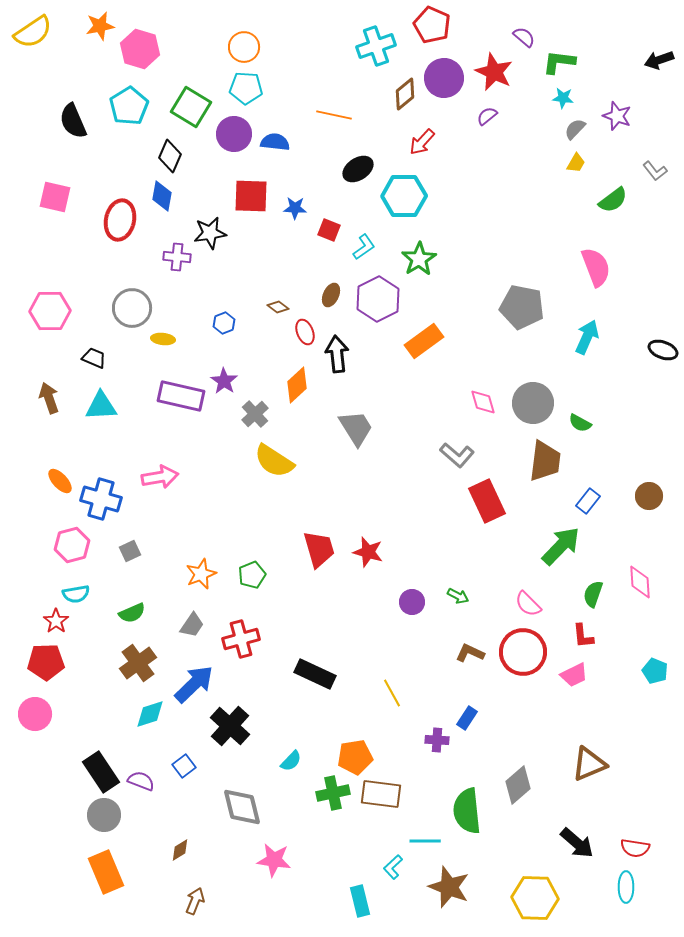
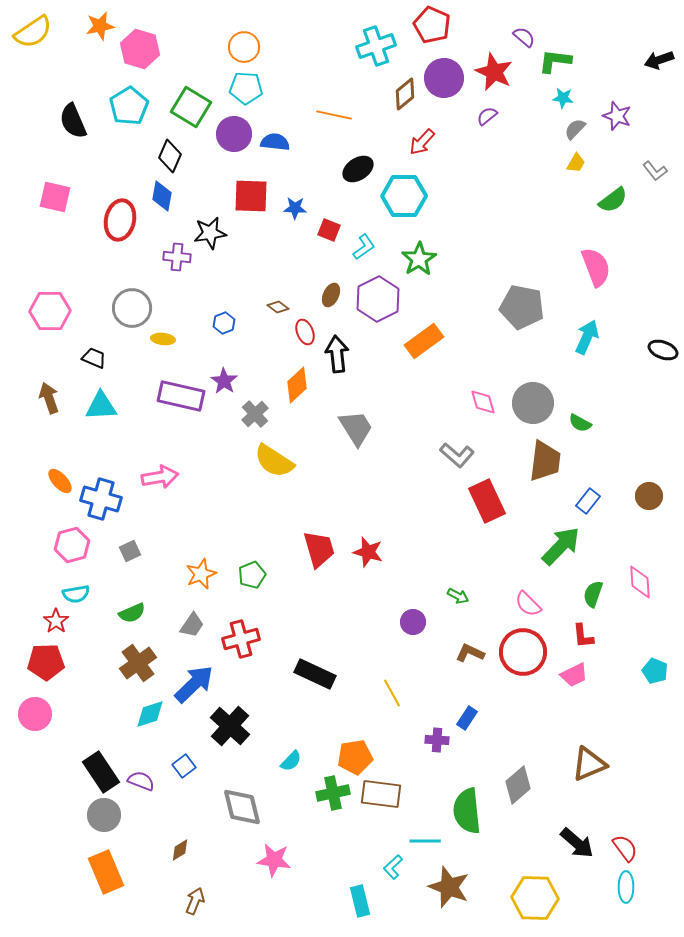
green L-shape at (559, 62): moved 4 px left, 1 px up
purple circle at (412, 602): moved 1 px right, 20 px down
red semicircle at (635, 848): moved 10 px left; rotated 136 degrees counterclockwise
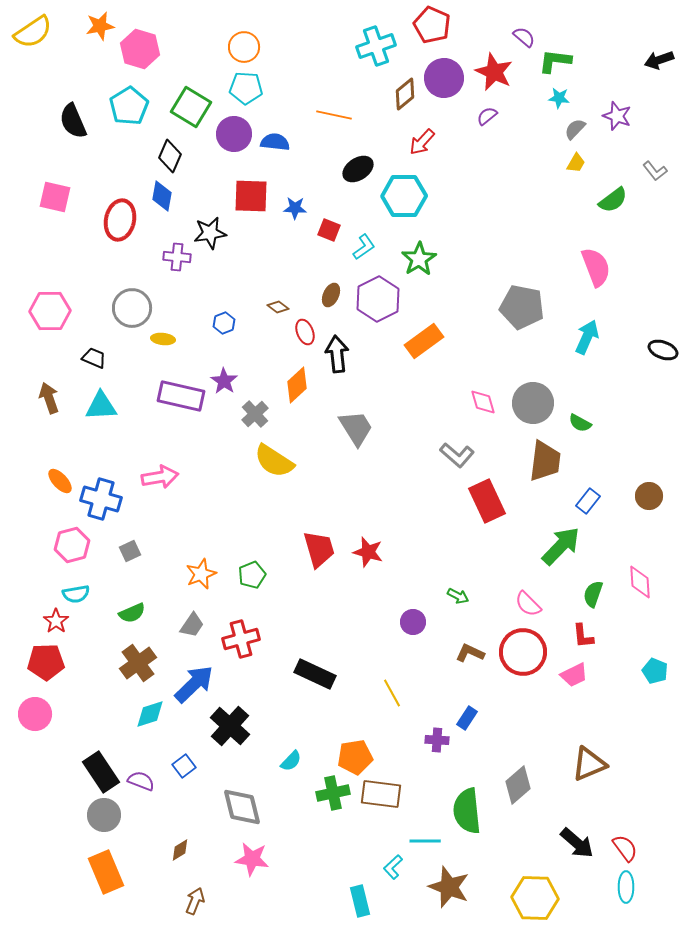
cyan star at (563, 98): moved 4 px left
pink star at (274, 860): moved 22 px left, 1 px up
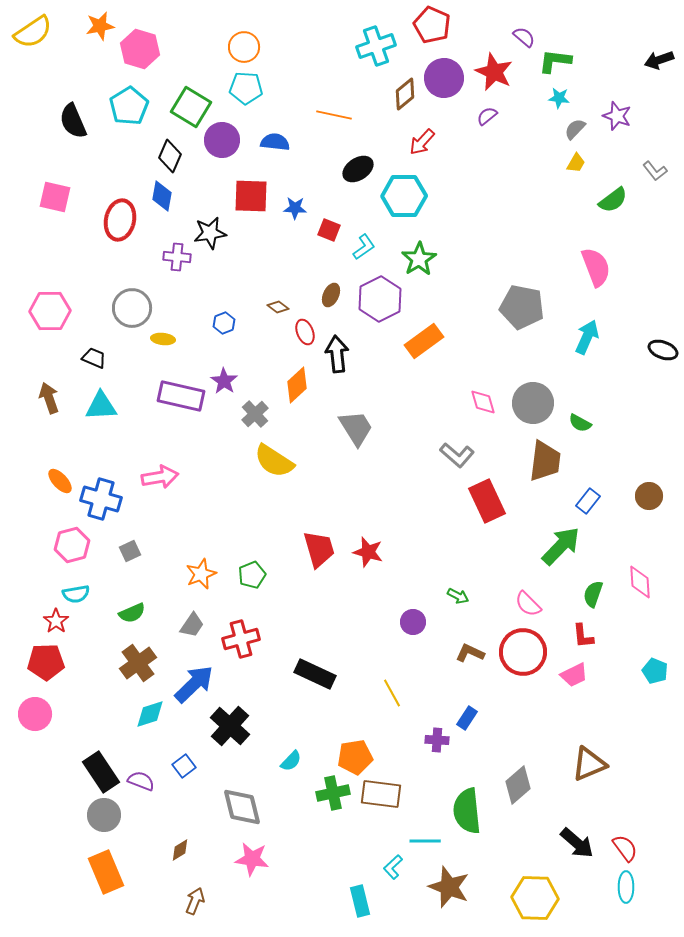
purple circle at (234, 134): moved 12 px left, 6 px down
purple hexagon at (378, 299): moved 2 px right
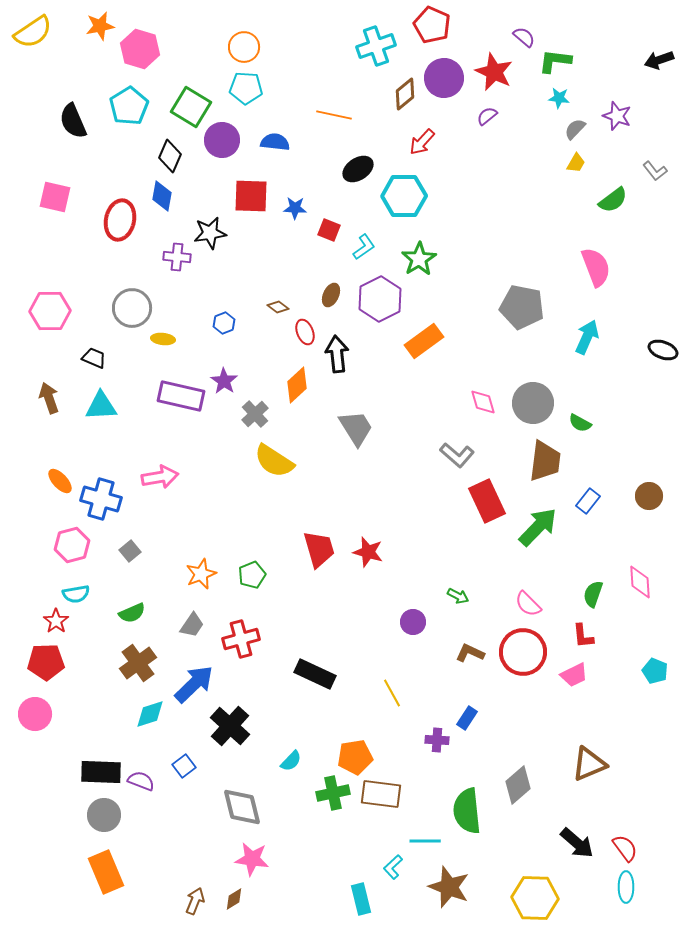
green arrow at (561, 546): moved 23 px left, 19 px up
gray square at (130, 551): rotated 15 degrees counterclockwise
black rectangle at (101, 772): rotated 54 degrees counterclockwise
brown diamond at (180, 850): moved 54 px right, 49 px down
cyan rectangle at (360, 901): moved 1 px right, 2 px up
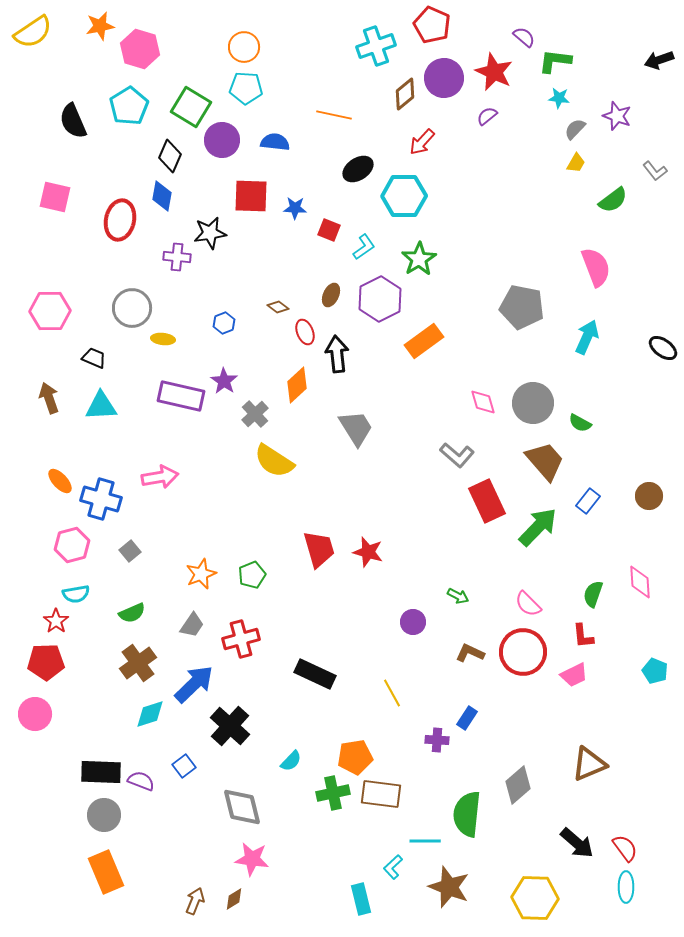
black ellipse at (663, 350): moved 2 px up; rotated 16 degrees clockwise
brown trapezoid at (545, 461): rotated 48 degrees counterclockwise
green semicircle at (467, 811): moved 3 px down; rotated 12 degrees clockwise
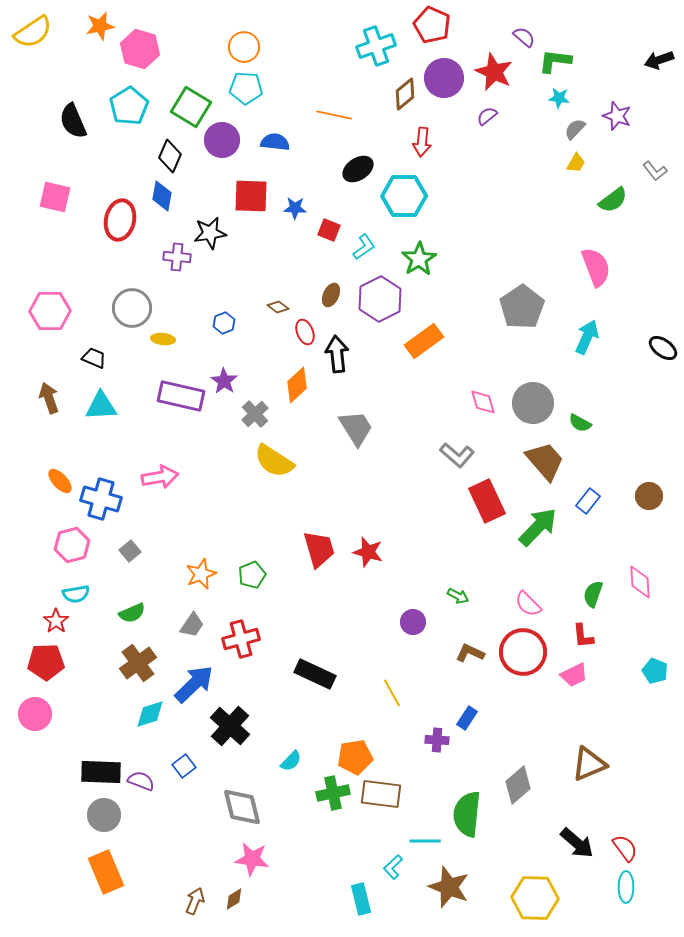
red arrow at (422, 142): rotated 36 degrees counterclockwise
gray pentagon at (522, 307): rotated 27 degrees clockwise
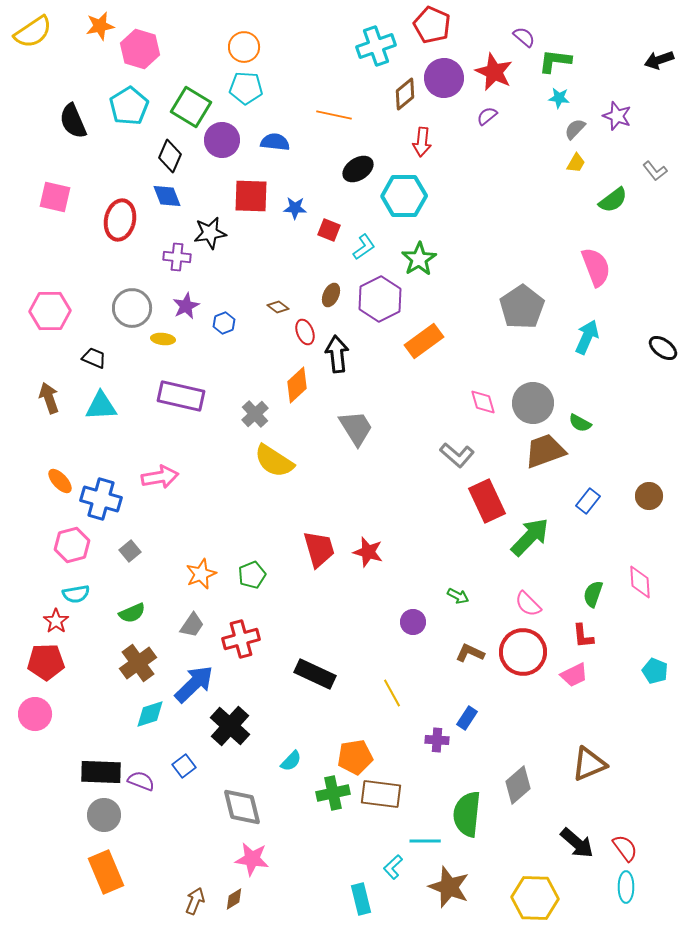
blue diamond at (162, 196): moved 5 px right; rotated 32 degrees counterclockwise
purple star at (224, 381): moved 38 px left, 75 px up; rotated 12 degrees clockwise
brown trapezoid at (545, 461): moved 10 px up; rotated 69 degrees counterclockwise
green arrow at (538, 527): moved 8 px left, 10 px down
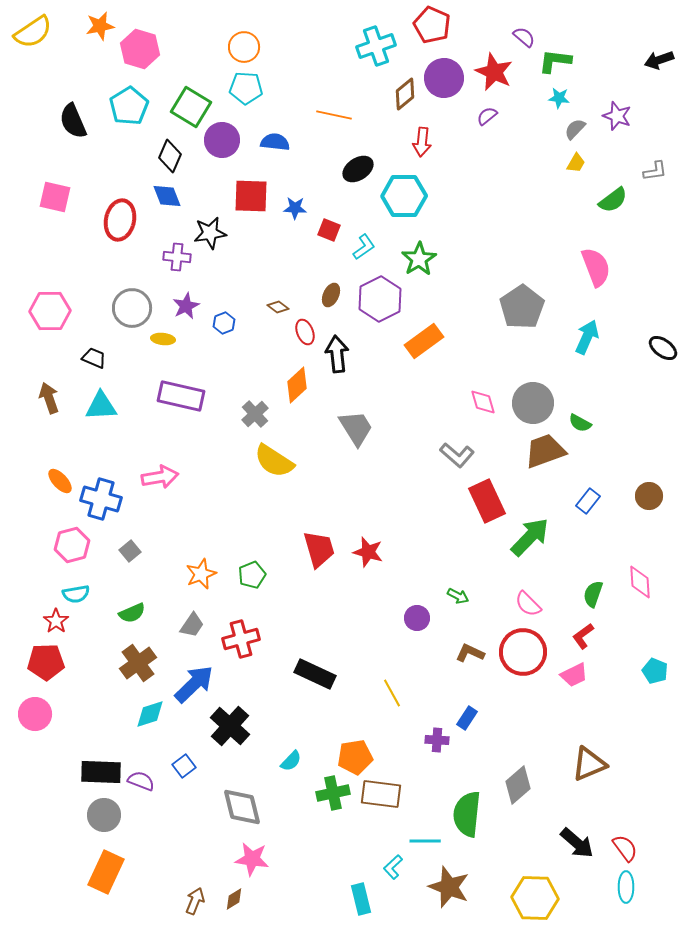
gray L-shape at (655, 171): rotated 60 degrees counterclockwise
purple circle at (413, 622): moved 4 px right, 4 px up
red L-shape at (583, 636): rotated 60 degrees clockwise
orange rectangle at (106, 872): rotated 48 degrees clockwise
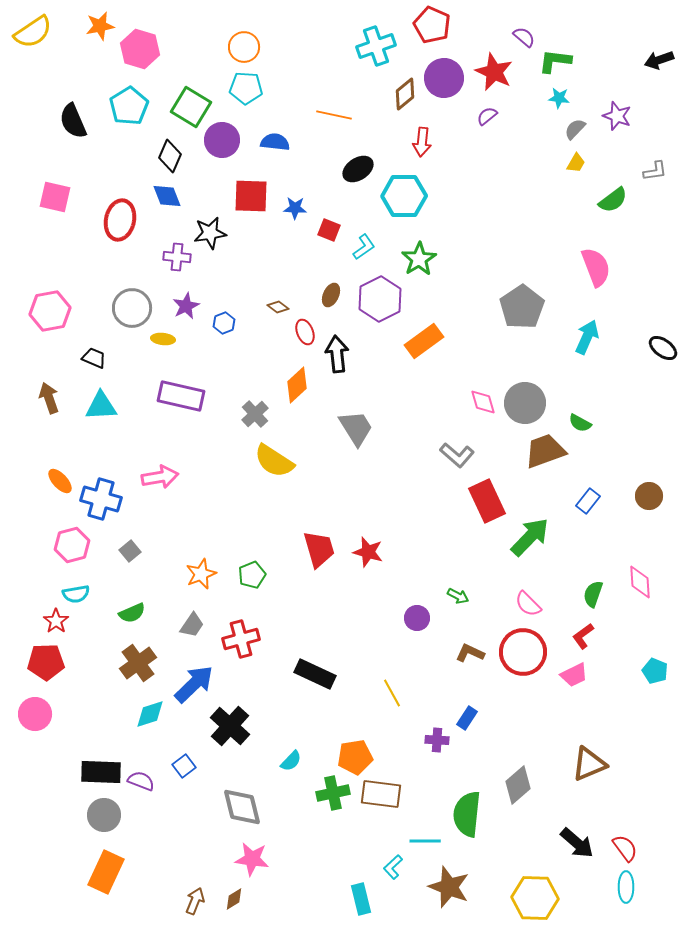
pink hexagon at (50, 311): rotated 9 degrees counterclockwise
gray circle at (533, 403): moved 8 px left
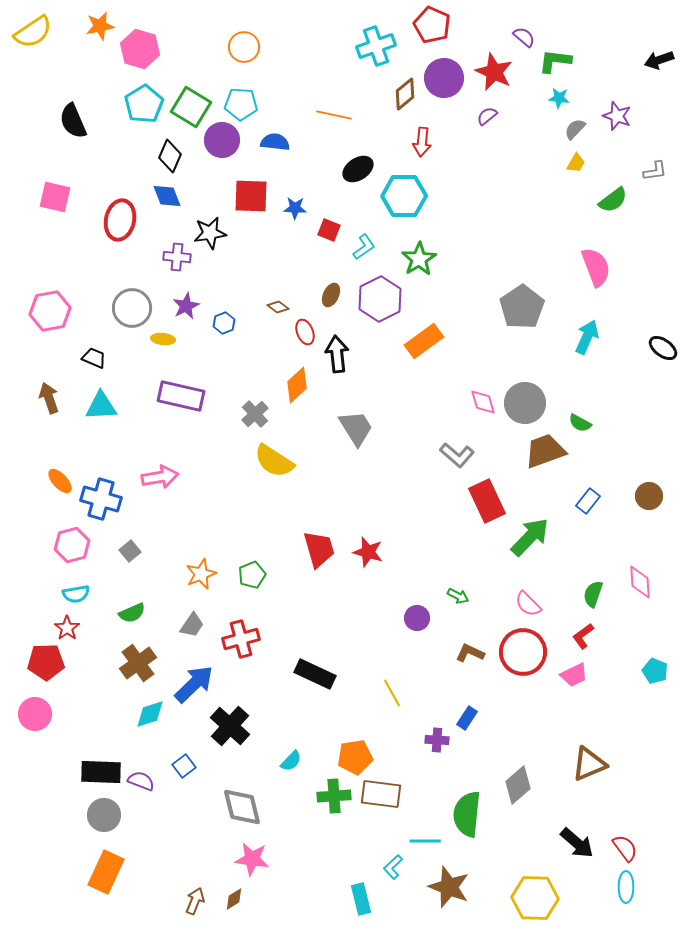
cyan pentagon at (246, 88): moved 5 px left, 16 px down
cyan pentagon at (129, 106): moved 15 px right, 2 px up
red star at (56, 621): moved 11 px right, 7 px down
green cross at (333, 793): moved 1 px right, 3 px down; rotated 8 degrees clockwise
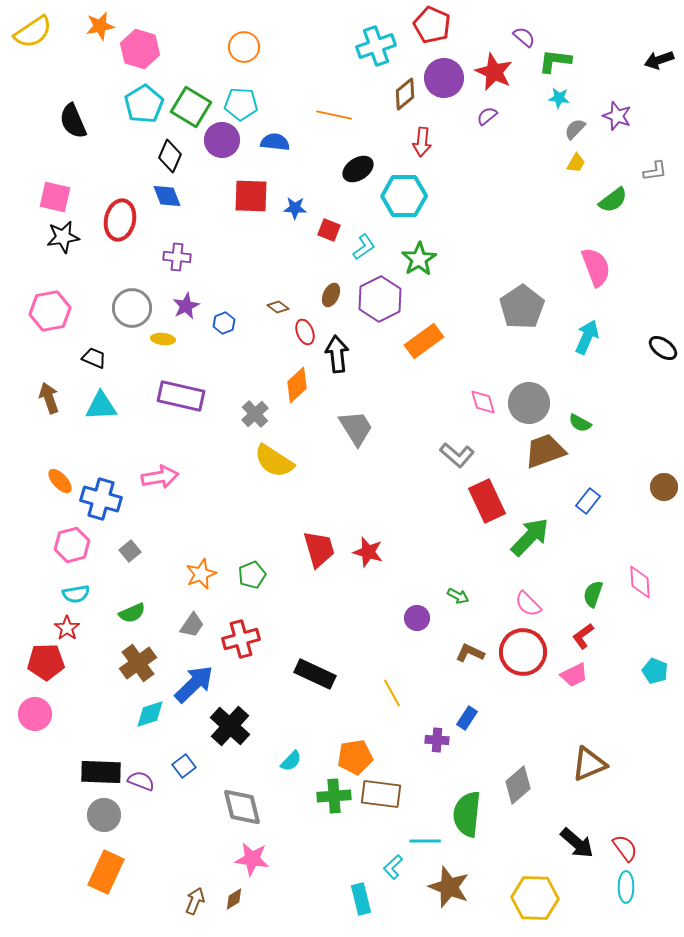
black star at (210, 233): moved 147 px left, 4 px down
gray circle at (525, 403): moved 4 px right
brown circle at (649, 496): moved 15 px right, 9 px up
